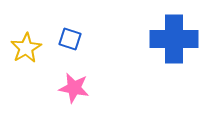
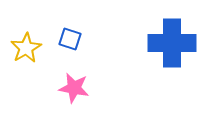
blue cross: moved 2 px left, 4 px down
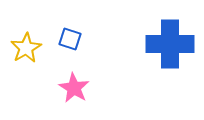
blue cross: moved 2 px left, 1 px down
pink star: rotated 20 degrees clockwise
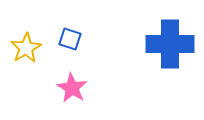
pink star: moved 2 px left
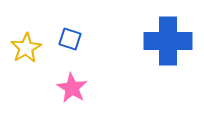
blue cross: moved 2 px left, 3 px up
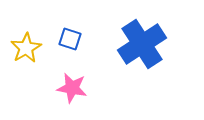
blue cross: moved 26 px left, 3 px down; rotated 33 degrees counterclockwise
pink star: rotated 20 degrees counterclockwise
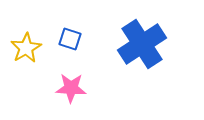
pink star: moved 1 px left; rotated 8 degrees counterclockwise
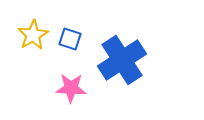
blue cross: moved 20 px left, 16 px down
yellow star: moved 7 px right, 13 px up
